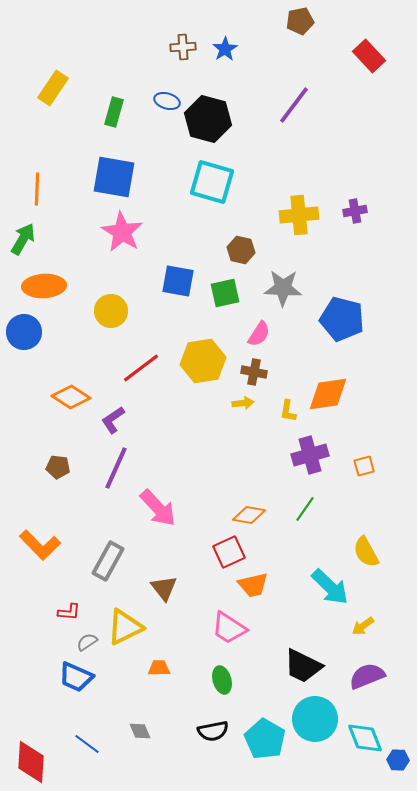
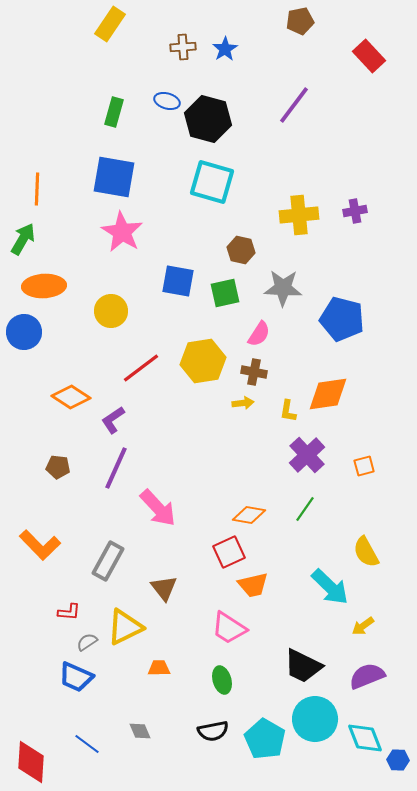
yellow rectangle at (53, 88): moved 57 px right, 64 px up
purple cross at (310, 455): moved 3 px left; rotated 27 degrees counterclockwise
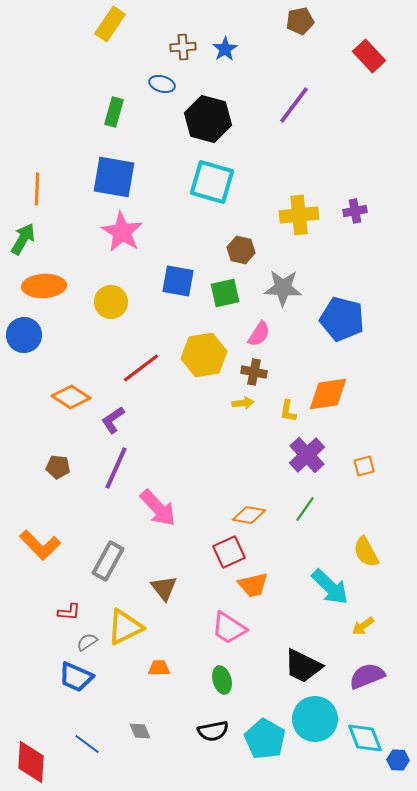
blue ellipse at (167, 101): moved 5 px left, 17 px up
yellow circle at (111, 311): moved 9 px up
blue circle at (24, 332): moved 3 px down
yellow hexagon at (203, 361): moved 1 px right, 6 px up
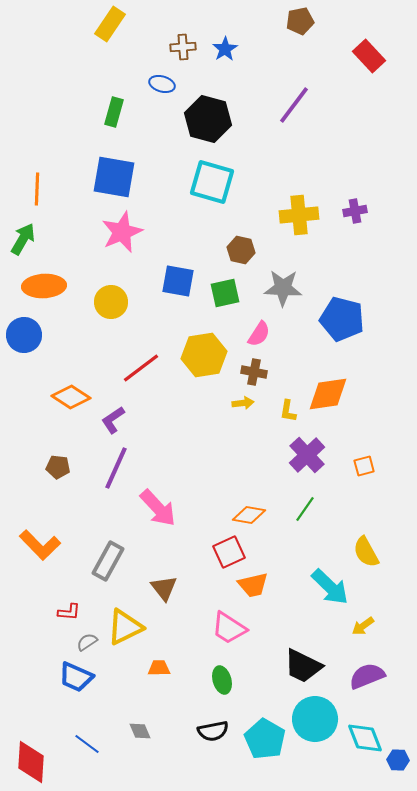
pink star at (122, 232): rotated 18 degrees clockwise
